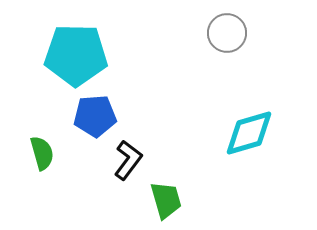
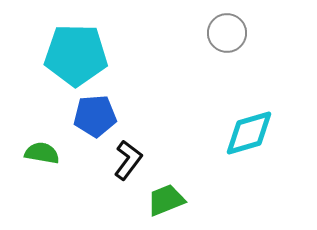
green semicircle: rotated 64 degrees counterclockwise
green trapezoid: rotated 96 degrees counterclockwise
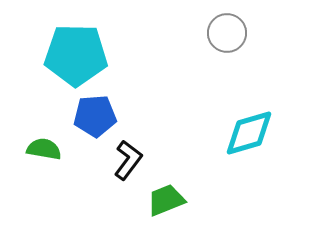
green semicircle: moved 2 px right, 4 px up
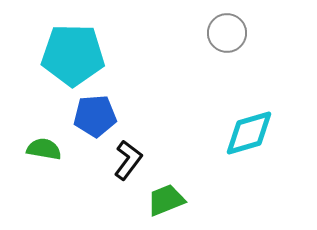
cyan pentagon: moved 3 px left
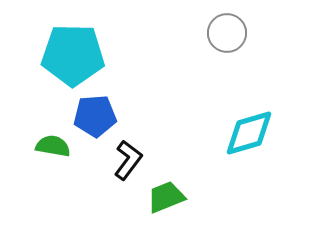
green semicircle: moved 9 px right, 3 px up
green trapezoid: moved 3 px up
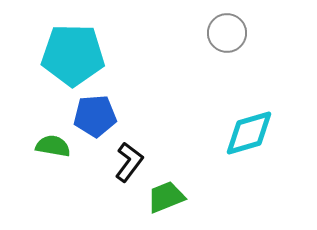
black L-shape: moved 1 px right, 2 px down
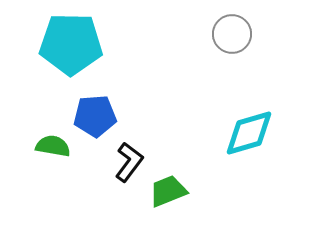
gray circle: moved 5 px right, 1 px down
cyan pentagon: moved 2 px left, 11 px up
green trapezoid: moved 2 px right, 6 px up
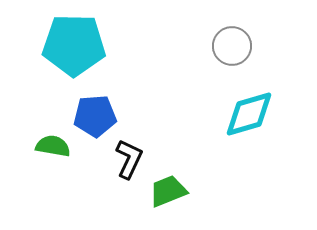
gray circle: moved 12 px down
cyan pentagon: moved 3 px right, 1 px down
cyan diamond: moved 19 px up
black L-shape: moved 3 px up; rotated 12 degrees counterclockwise
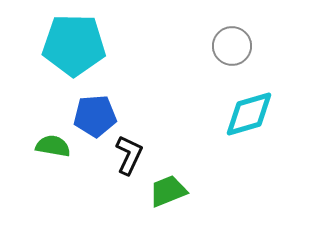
black L-shape: moved 4 px up
